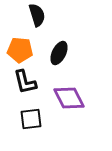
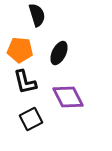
purple diamond: moved 1 px left, 1 px up
black square: rotated 20 degrees counterclockwise
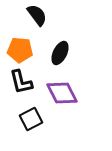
black semicircle: rotated 20 degrees counterclockwise
black ellipse: moved 1 px right
black L-shape: moved 4 px left
purple diamond: moved 6 px left, 4 px up
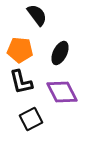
purple diamond: moved 1 px up
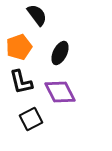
orange pentagon: moved 1 px left, 3 px up; rotated 25 degrees counterclockwise
purple diamond: moved 2 px left
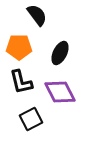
orange pentagon: rotated 20 degrees clockwise
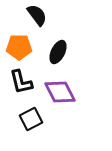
black ellipse: moved 2 px left, 1 px up
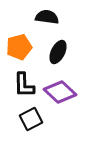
black semicircle: moved 10 px right, 2 px down; rotated 45 degrees counterclockwise
orange pentagon: rotated 15 degrees counterclockwise
black L-shape: moved 3 px right, 3 px down; rotated 12 degrees clockwise
purple diamond: rotated 20 degrees counterclockwise
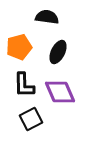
purple diamond: rotated 24 degrees clockwise
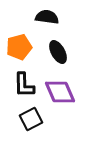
black ellipse: rotated 55 degrees counterclockwise
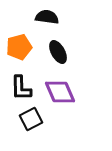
black L-shape: moved 3 px left, 3 px down
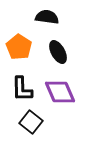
orange pentagon: rotated 25 degrees counterclockwise
black L-shape: moved 1 px right, 1 px down
black square: moved 3 px down; rotated 25 degrees counterclockwise
